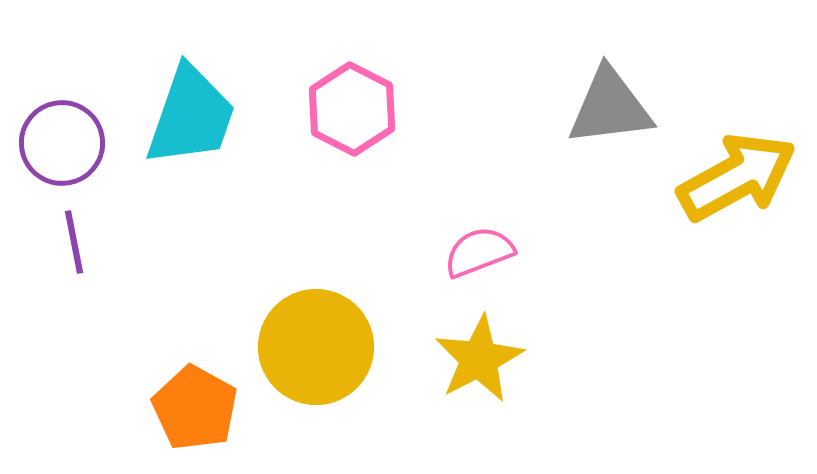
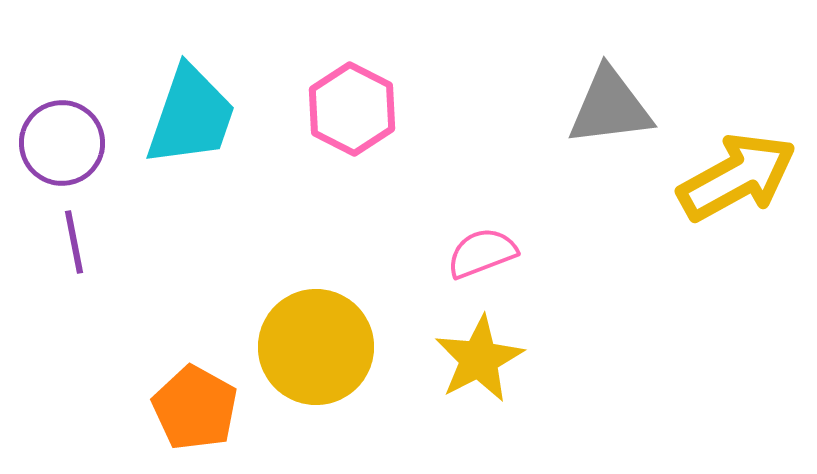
pink semicircle: moved 3 px right, 1 px down
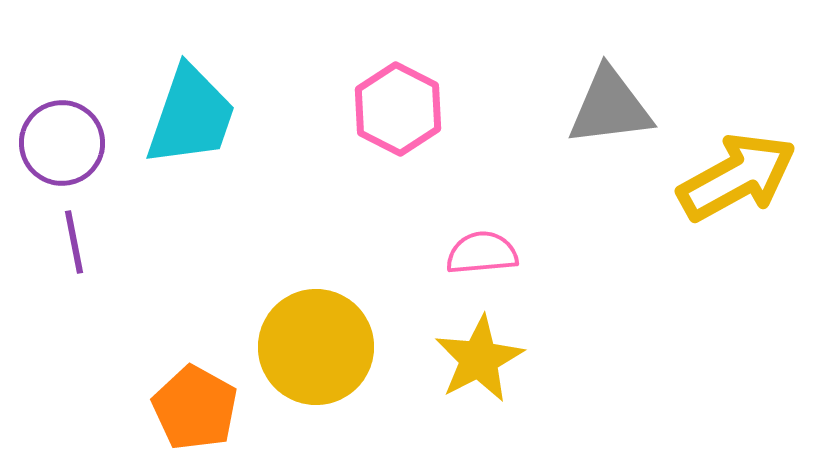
pink hexagon: moved 46 px right
pink semicircle: rotated 16 degrees clockwise
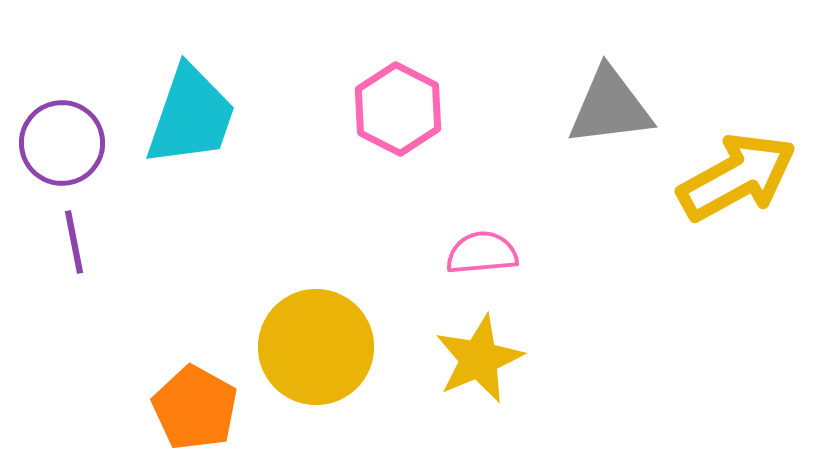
yellow star: rotated 4 degrees clockwise
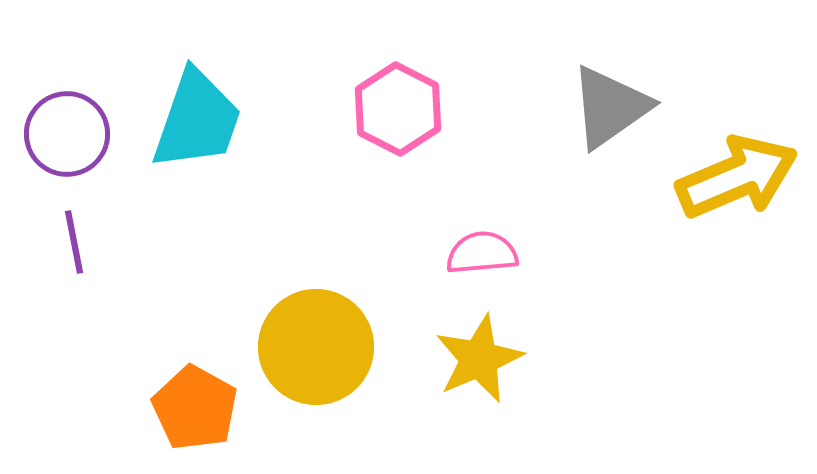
gray triangle: rotated 28 degrees counterclockwise
cyan trapezoid: moved 6 px right, 4 px down
purple circle: moved 5 px right, 9 px up
yellow arrow: rotated 6 degrees clockwise
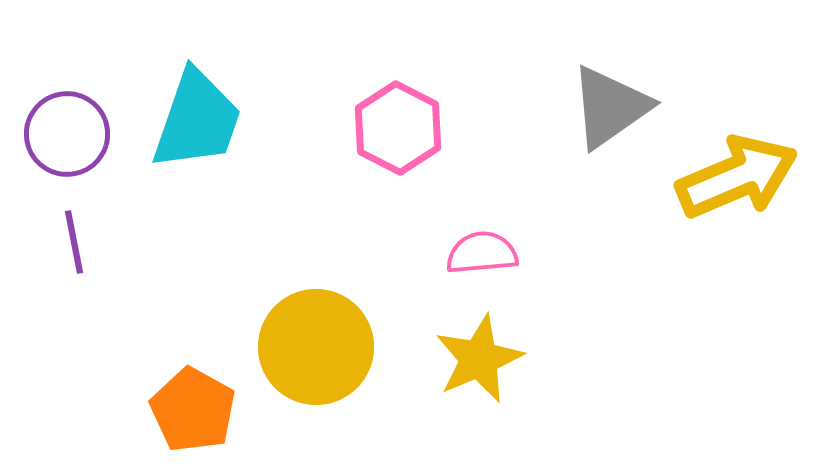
pink hexagon: moved 19 px down
orange pentagon: moved 2 px left, 2 px down
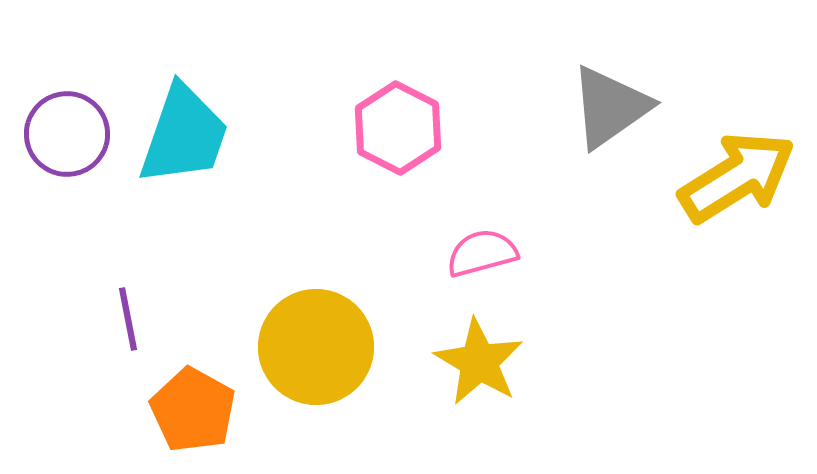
cyan trapezoid: moved 13 px left, 15 px down
yellow arrow: rotated 9 degrees counterclockwise
purple line: moved 54 px right, 77 px down
pink semicircle: rotated 10 degrees counterclockwise
yellow star: moved 3 px down; rotated 18 degrees counterclockwise
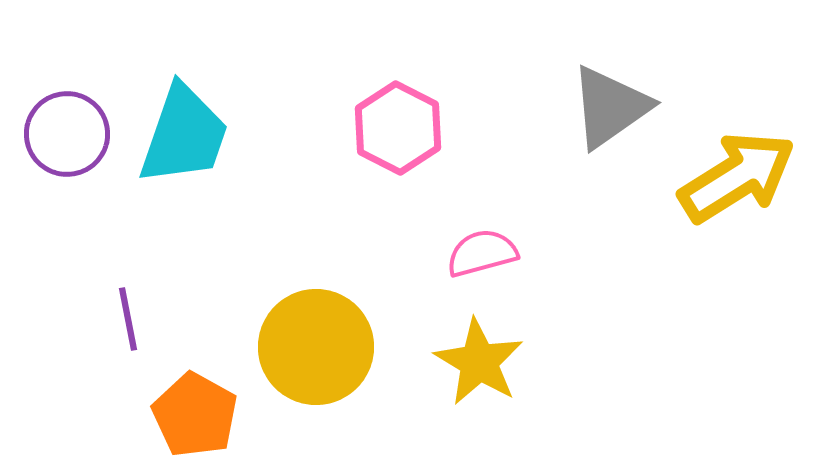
orange pentagon: moved 2 px right, 5 px down
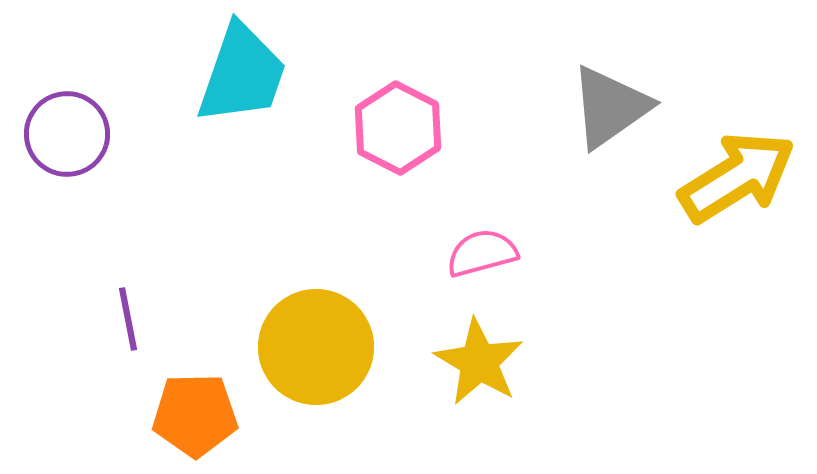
cyan trapezoid: moved 58 px right, 61 px up
orange pentagon: rotated 30 degrees counterclockwise
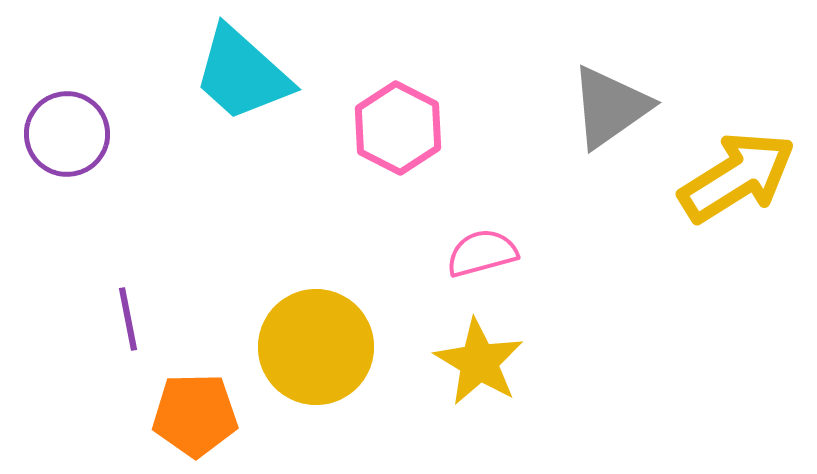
cyan trapezoid: rotated 113 degrees clockwise
